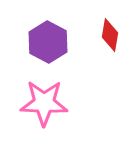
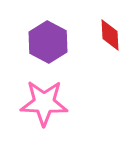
red diamond: rotated 12 degrees counterclockwise
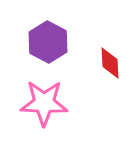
red diamond: moved 28 px down
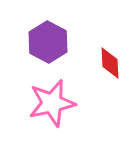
pink star: moved 8 px right; rotated 15 degrees counterclockwise
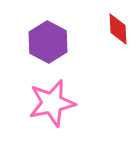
red diamond: moved 8 px right, 34 px up
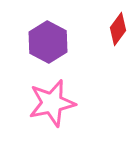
red diamond: rotated 40 degrees clockwise
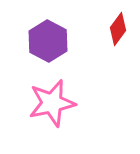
purple hexagon: moved 1 px up
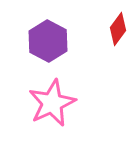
pink star: rotated 12 degrees counterclockwise
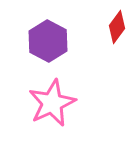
red diamond: moved 1 px left, 2 px up
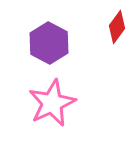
purple hexagon: moved 1 px right, 2 px down
